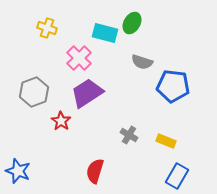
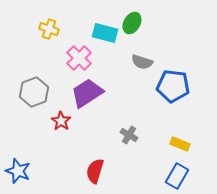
yellow cross: moved 2 px right, 1 px down
yellow rectangle: moved 14 px right, 3 px down
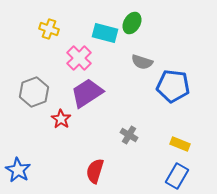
red star: moved 2 px up
blue star: moved 1 px up; rotated 10 degrees clockwise
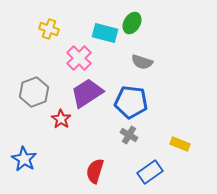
blue pentagon: moved 42 px left, 16 px down
blue star: moved 6 px right, 11 px up
blue rectangle: moved 27 px left, 4 px up; rotated 25 degrees clockwise
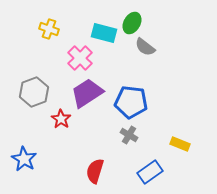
cyan rectangle: moved 1 px left
pink cross: moved 1 px right
gray semicircle: moved 3 px right, 15 px up; rotated 20 degrees clockwise
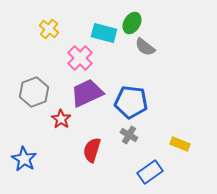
yellow cross: rotated 18 degrees clockwise
purple trapezoid: rotated 8 degrees clockwise
red semicircle: moved 3 px left, 21 px up
